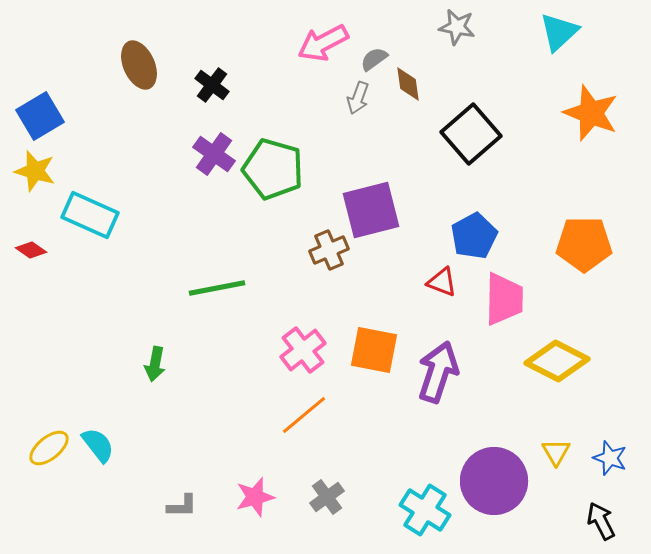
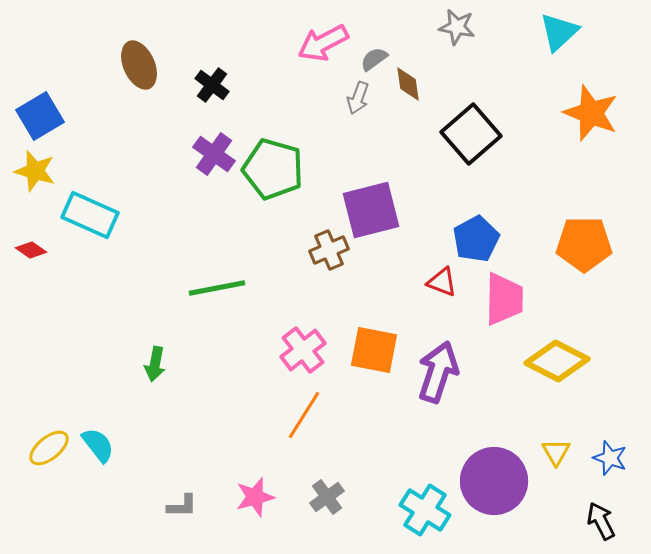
blue pentagon: moved 2 px right, 3 px down
orange line: rotated 18 degrees counterclockwise
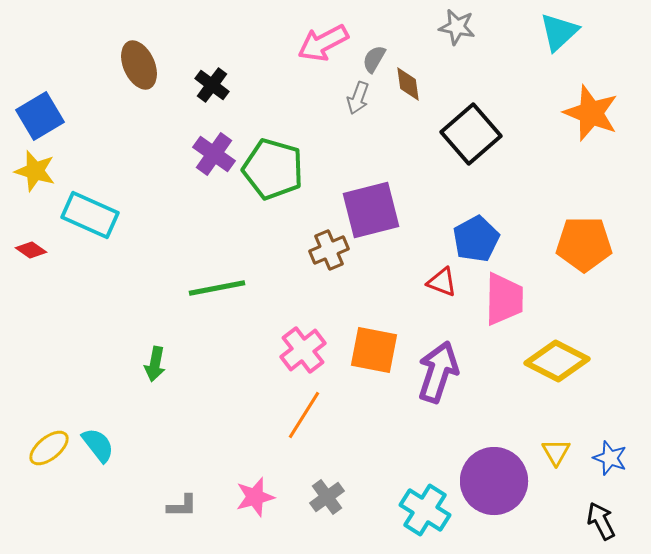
gray semicircle: rotated 24 degrees counterclockwise
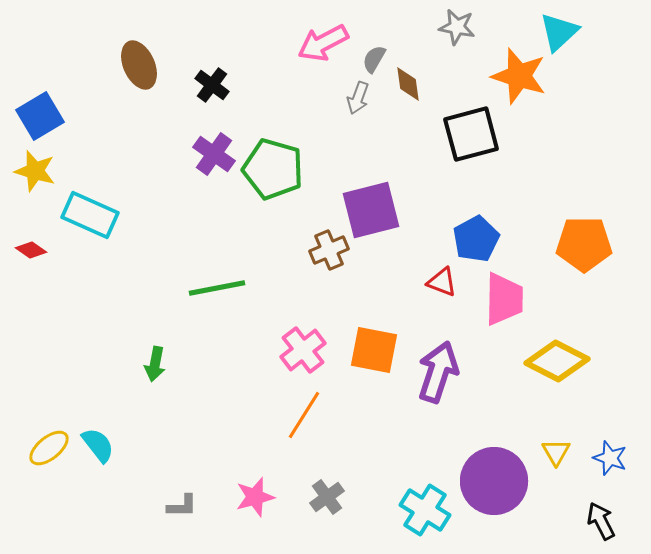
orange star: moved 72 px left, 37 px up; rotated 4 degrees counterclockwise
black square: rotated 26 degrees clockwise
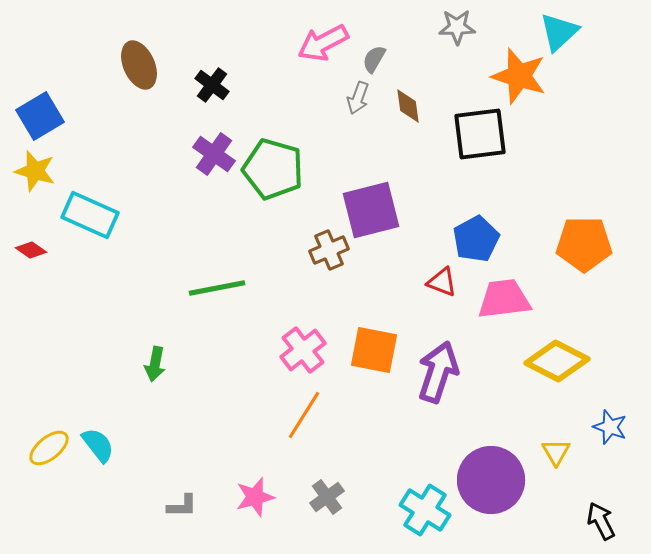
gray star: rotated 12 degrees counterclockwise
brown diamond: moved 22 px down
black square: moved 9 px right; rotated 8 degrees clockwise
pink trapezoid: rotated 98 degrees counterclockwise
blue star: moved 31 px up
purple circle: moved 3 px left, 1 px up
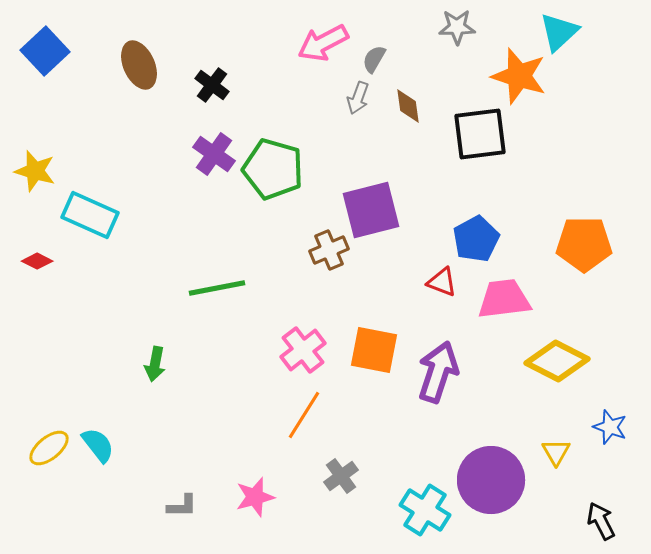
blue square: moved 5 px right, 65 px up; rotated 12 degrees counterclockwise
red diamond: moved 6 px right, 11 px down; rotated 8 degrees counterclockwise
gray cross: moved 14 px right, 21 px up
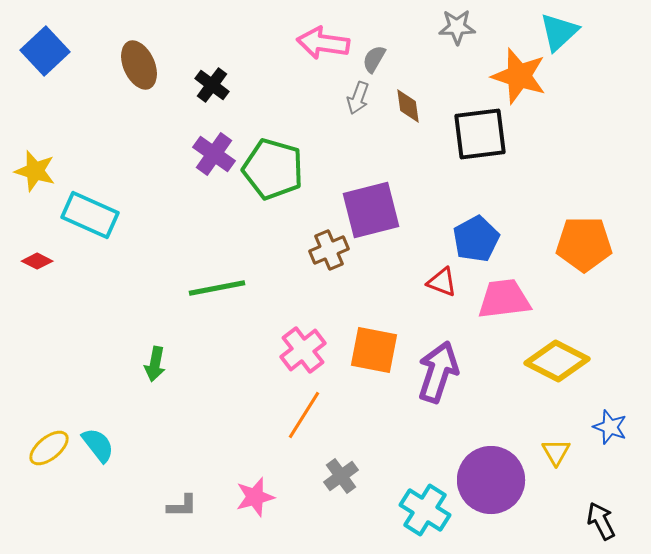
pink arrow: rotated 36 degrees clockwise
